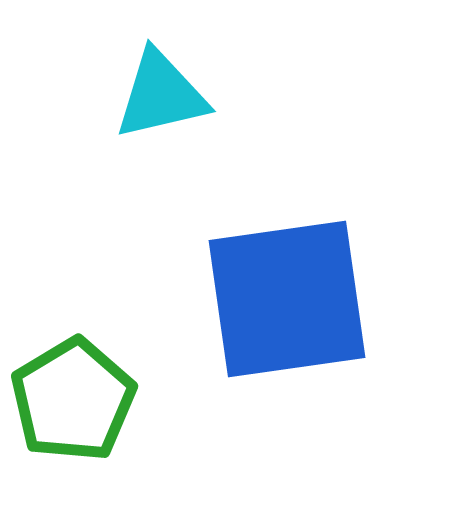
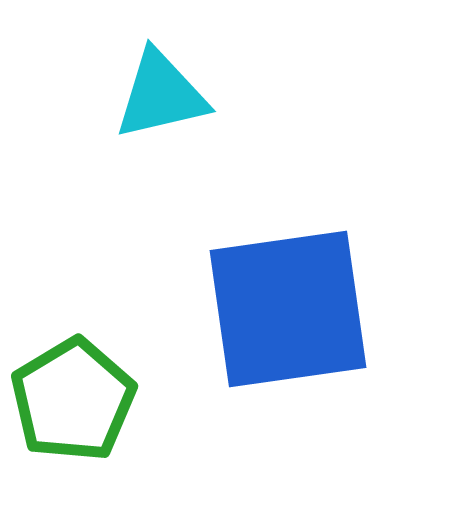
blue square: moved 1 px right, 10 px down
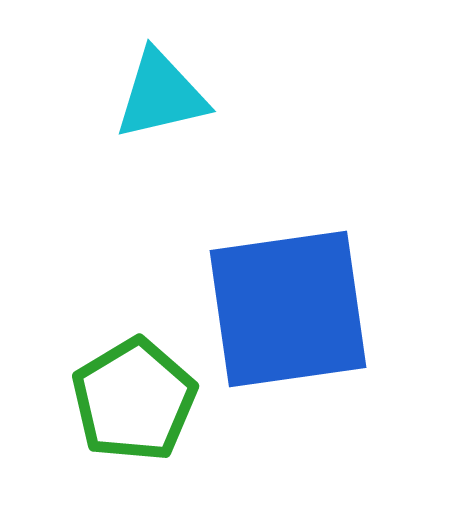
green pentagon: moved 61 px right
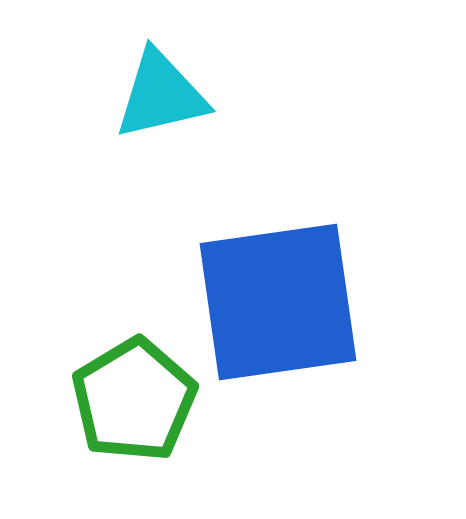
blue square: moved 10 px left, 7 px up
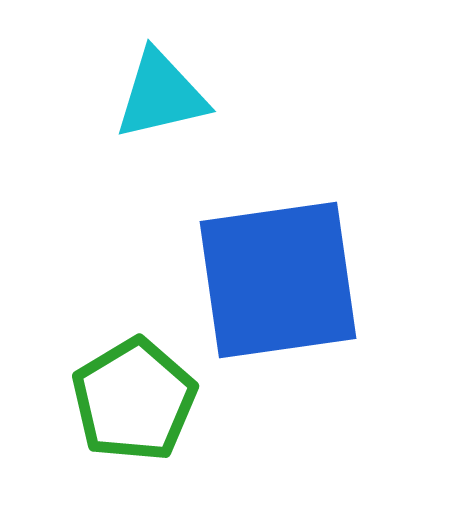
blue square: moved 22 px up
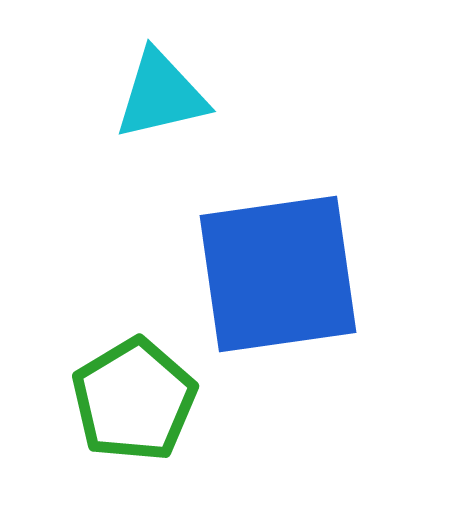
blue square: moved 6 px up
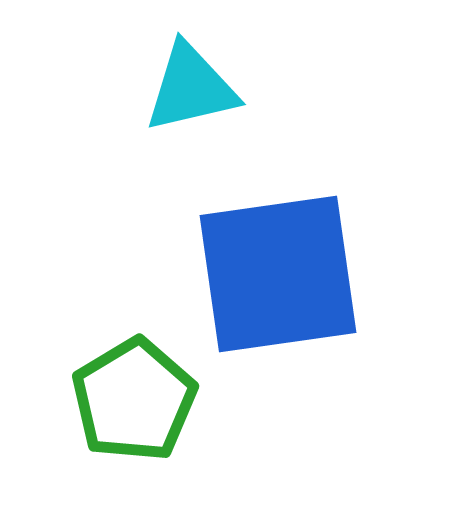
cyan triangle: moved 30 px right, 7 px up
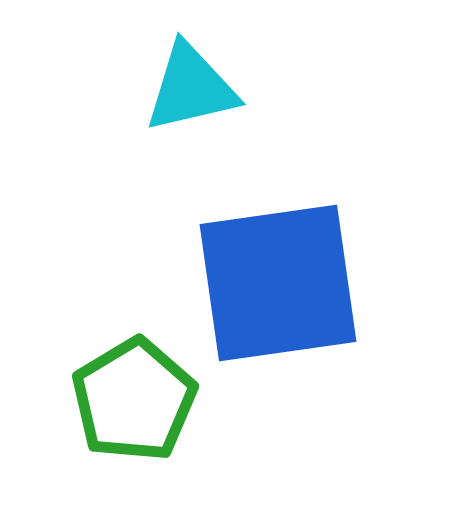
blue square: moved 9 px down
